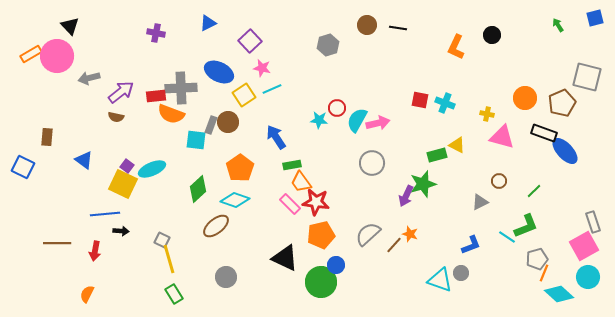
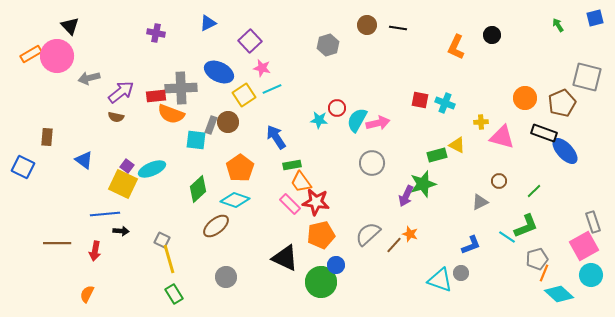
yellow cross at (487, 114): moved 6 px left, 8 px down; rotated 16 degrees counterclockwise
cyan circle at (588, 277): moved 3 px right, 2 px up
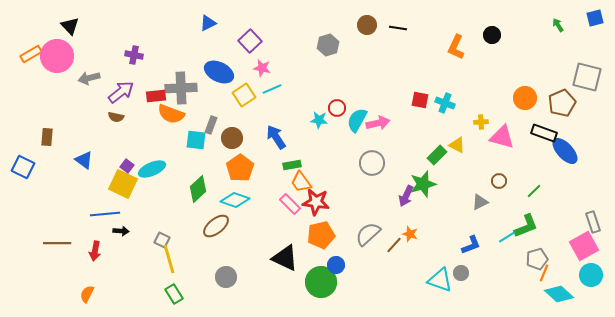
purple cross at (156, 33): moved 22 px left, 22 px down
brown circle at (228, 122): moved 4 px right, 16 px down
green rectangle at (437, 155): rotated 30 degrees counterclockwise
cyan line at (507, 237): rotated 66 degrees counterclockwise
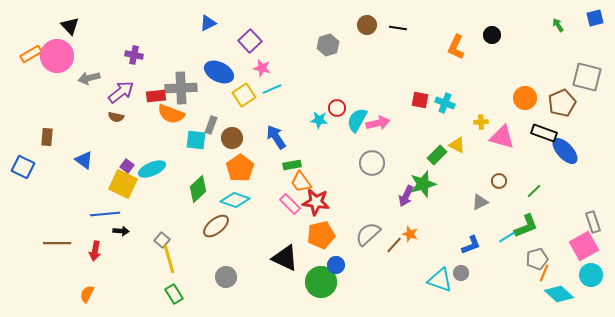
gray square at (162, 240): rotated 14 degrees clockwise
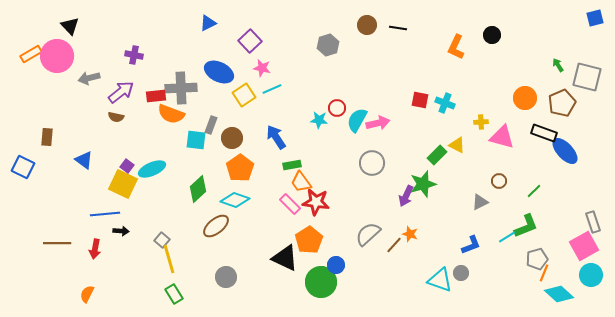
green arrow at (558, 25): moved 40 px down
orange pentagon at (321, 235): moved 12 px left, 5 px down; rotated 20 degrees counterclockwise
red arrow at (95, 251): moved 2 px up
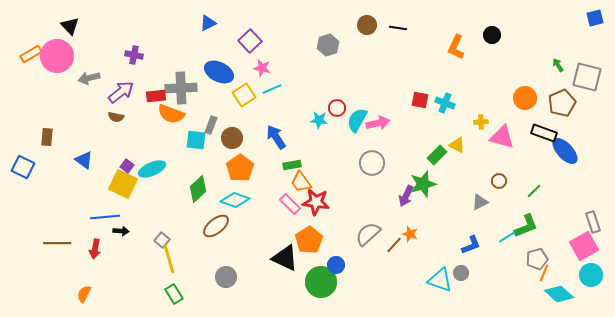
blue line at (105, 214): moved 3 px down
orange semicircle at (87, 294): moved 3 px left
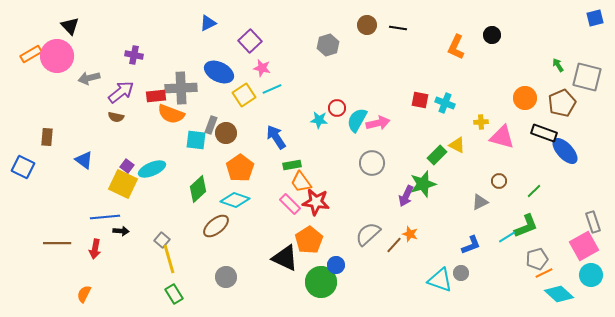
brown circle at (232, 138): moved 6 px left, 5 px up
orange line at (544, 273): rotated 42 degrees clockwise
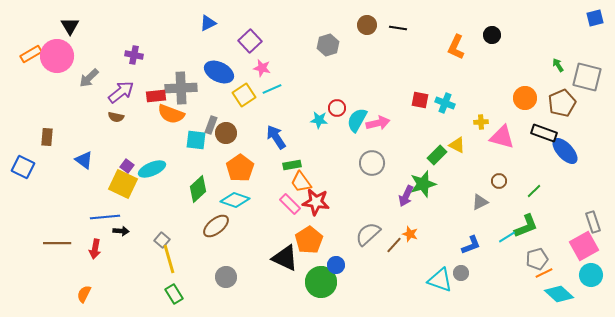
black triangle at (70, 26): rotated 12 degrees clockwise
gray arrow at (89, 78): rotated 30 degrees counterclockwise
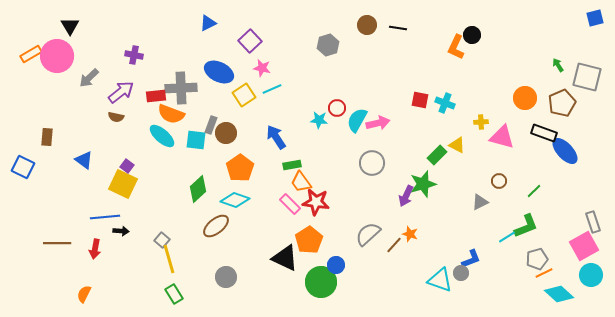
black circle at (492, 35): moved 20 px left
cyan ellipse at (152, 169): moved 10 px right, 33 px up; rotated 64 degrees clockwise
blue L-shape at (471, 245): moved 14 px down
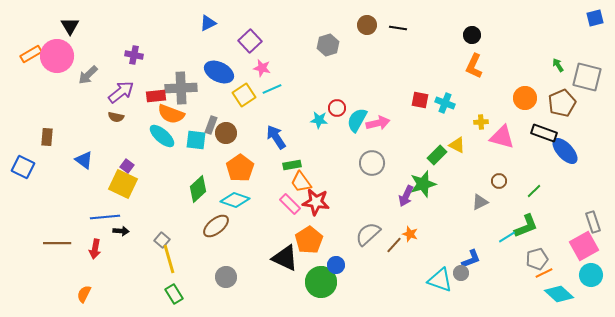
orange L-shape at (456, 47): moved 18 px right, 19 px down
gray arrow at (89, 78): moved 1 px left, 3 px up
